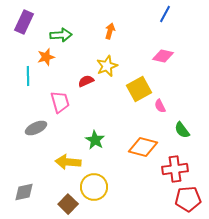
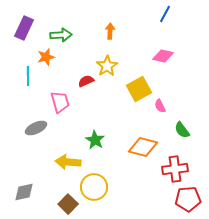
purple rectangle: moved 6 px down
orange arrow: rotated 14 degrees counterclockwise
yellow star: rotated 10 degrees counterclockwise
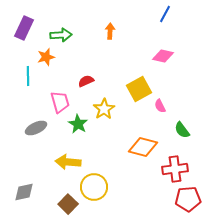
yellow star: moved 3 px left, 43 px down
green star: moved 17 px left, 16 px up
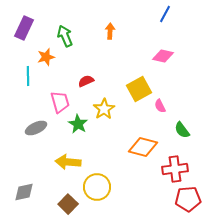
green arrow: moved 4 px right, 1 px down; rotated 110 degrees counterclockwise
yellow circle: moved 3 px right
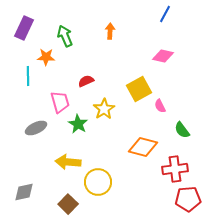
orange star: rotated 18 degrees clockwise
yellow circle: moved 1 px right, 5 px up
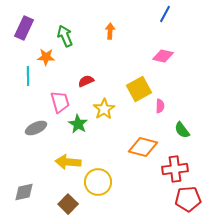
pink semicircle: rotated 152 degrees counterclockwise
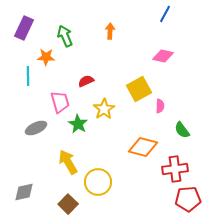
yellow arrow: rotated 55 degrees clockwise
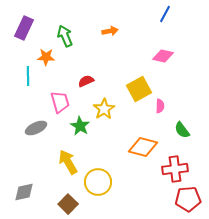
orange arrow: rotated 77 degrees clockwise
green star: moved 2 px right, 2 px down
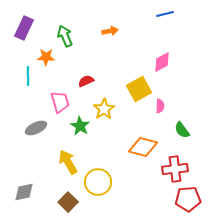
blue line: rotated 48 degrees clockwise
pink diamond: moved 1 px left, 6 px down; rotated 40 degrees counterclockwise
brown square: moved 2 px up
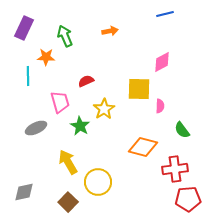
yellow square: rotated 30 degrees clockwise
